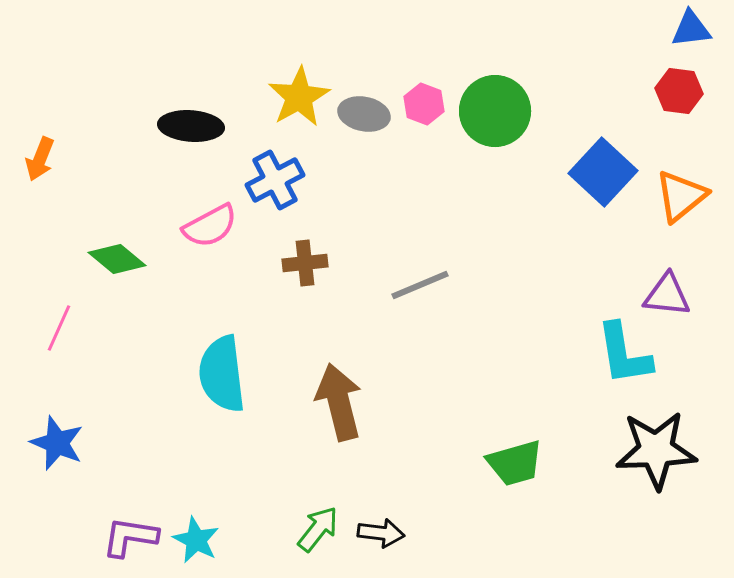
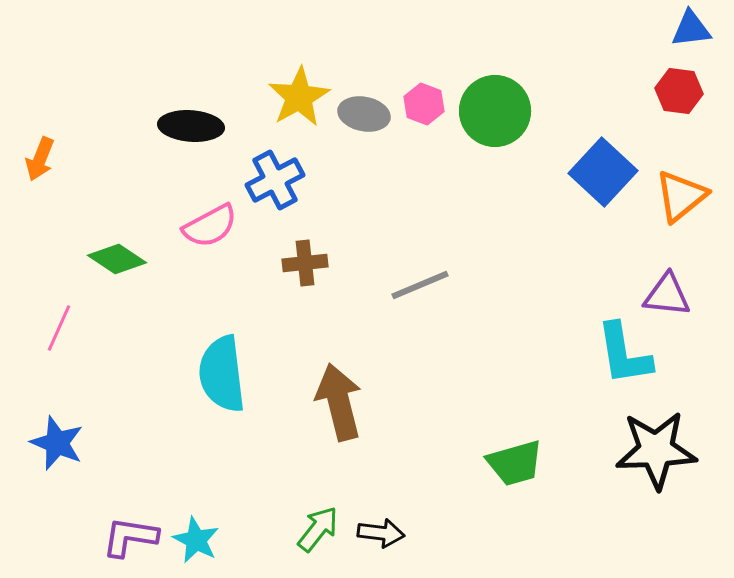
green diamond: rotated 6 degrees counterclockwise
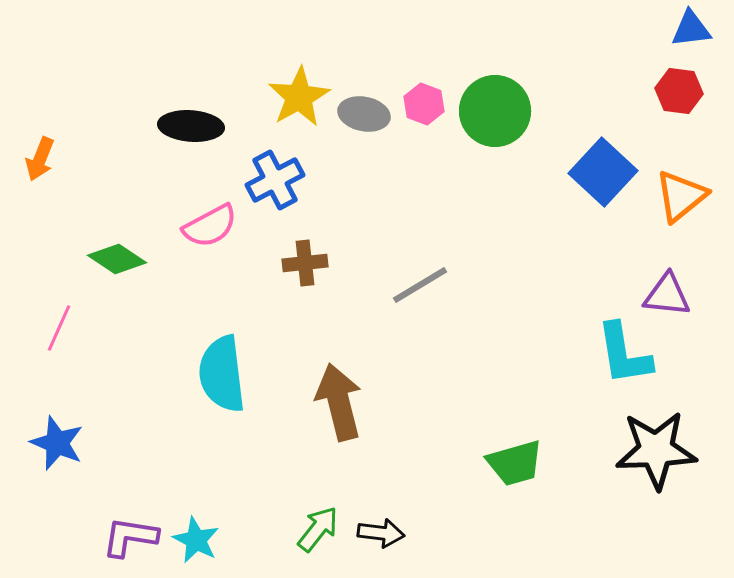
gray line: rotated 8 degrees counterclockwise
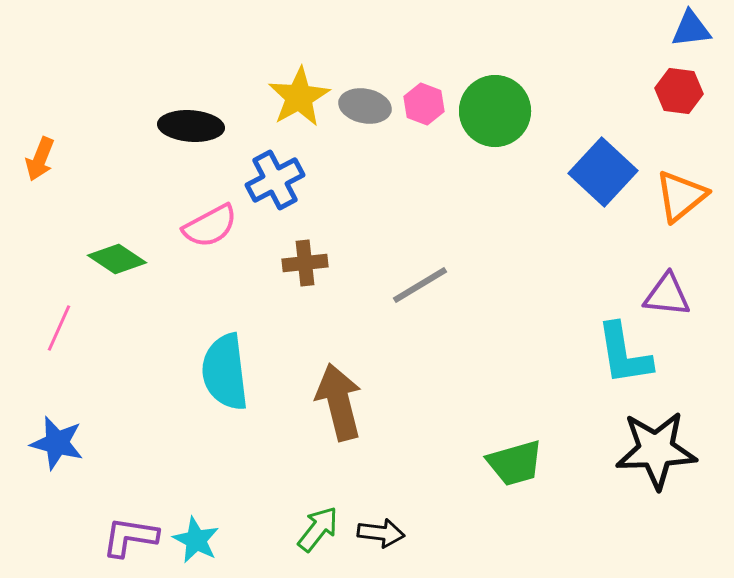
gray ellipse: moved 1 px right, 8 px up
cyan semicircle: moved 3 px right, 2 px up
blue star: rotated 8 degrees counterclockwise
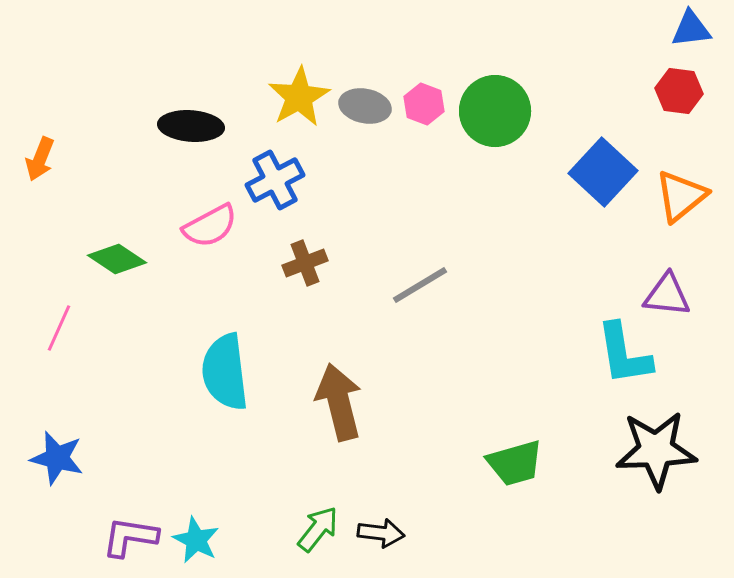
brown cross: rotated 15 degrees counterclockwise
blue star: moved 15 px down
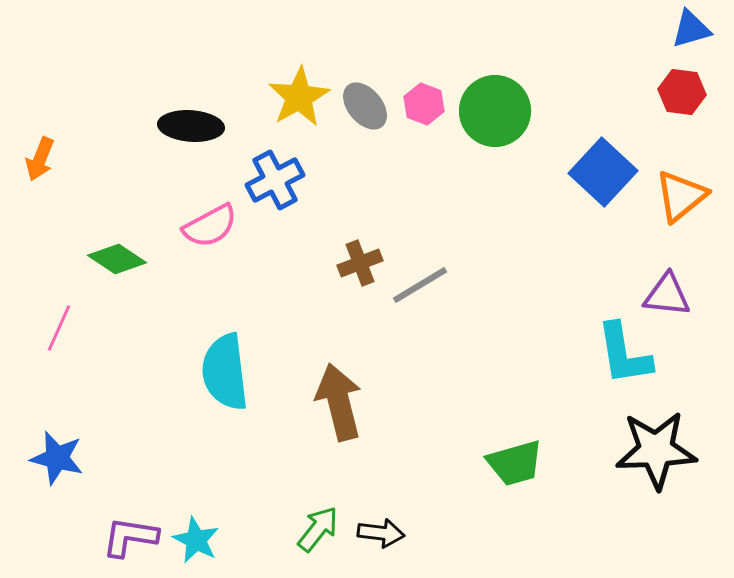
blue triangle: rotated 9 degrees counterclockwise
red hexagon: moved 3 px right, 1 px down
gray ellipse: rotated 39 degrees clockwise
brown cross: moved 55 px right
